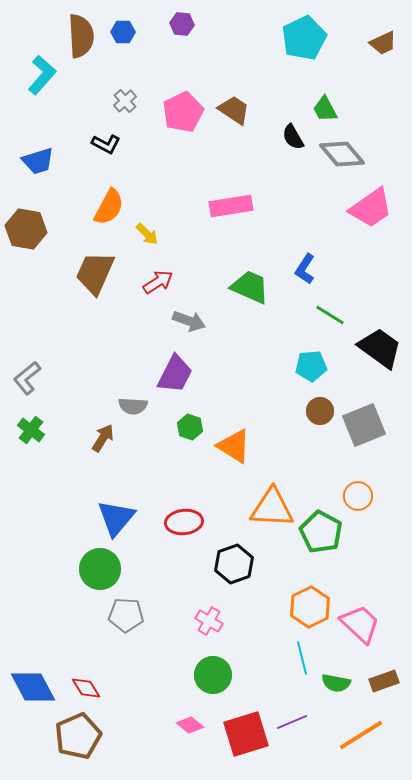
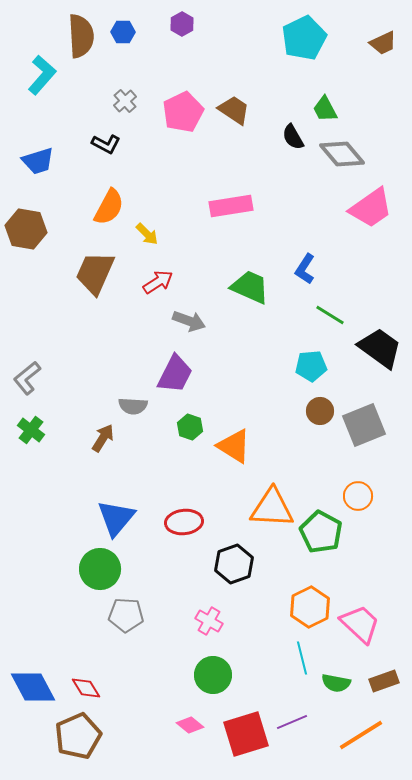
purple hexagon at (182, 24): rotated 25 degrees clockwise
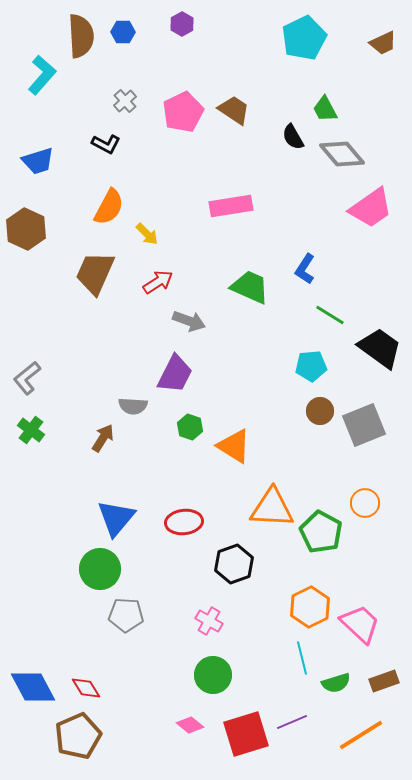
brown hexagon at (26, 229): rotated 15 degrees clockwise
orange circle at (358, 496): moved 7 px right, 7 px down
green semicircle at (336, 683): rotated 28 degrees counterclockwise
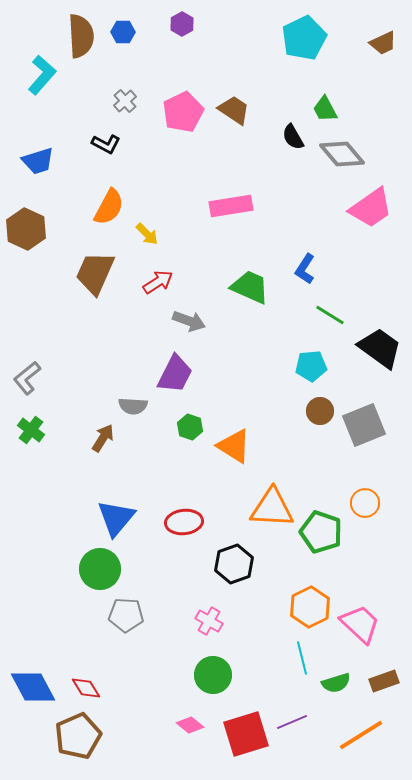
green pentagon at (321, 532): rotated 9 degrees counterclockwise
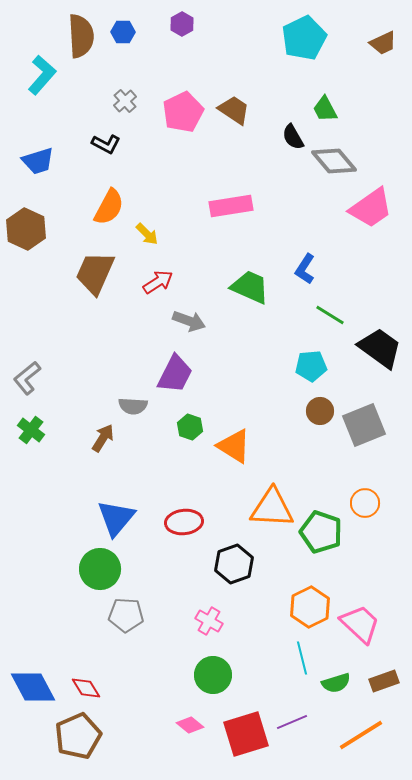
gray diamond at (342, 154): moved 8 px left, 7 px down
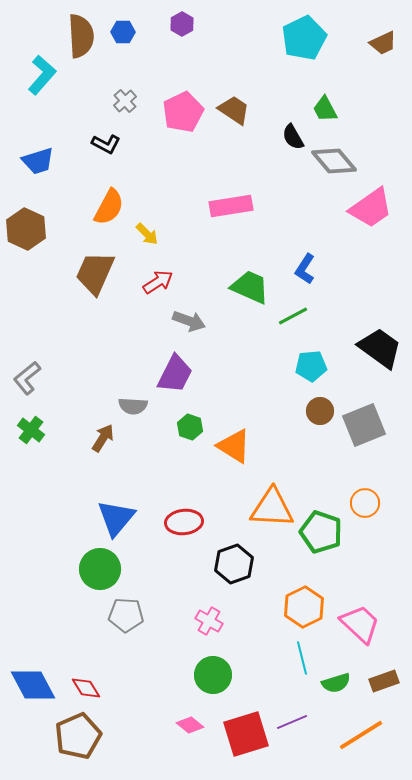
green line at (330, 315): moved 37 px left, 1 px down; rotated 60 degrees counterclockwise
orange hexagon at (310, 607): moved 6 px left
blue diamond at (33, 687): moved 2 px up
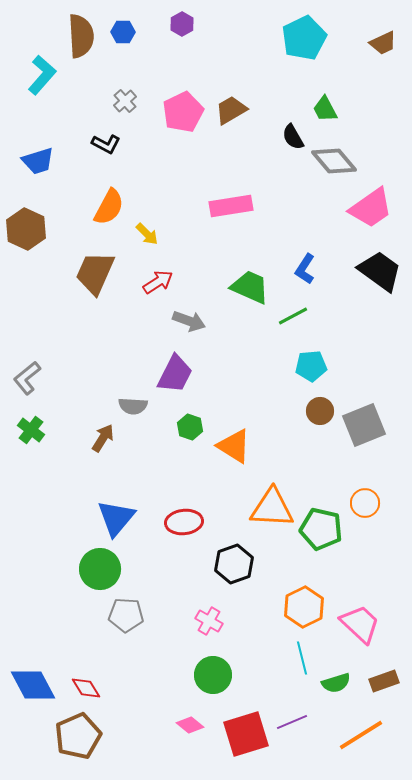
brown trapezoid at (234, 110): moved 3 px left; rotated 64 degrees counterclockwise
black trapezoid at (380, 348): moved 77 px up
green pentagon at (321, 532): moved 3 px up; rotated 6 degrees counterclockwise
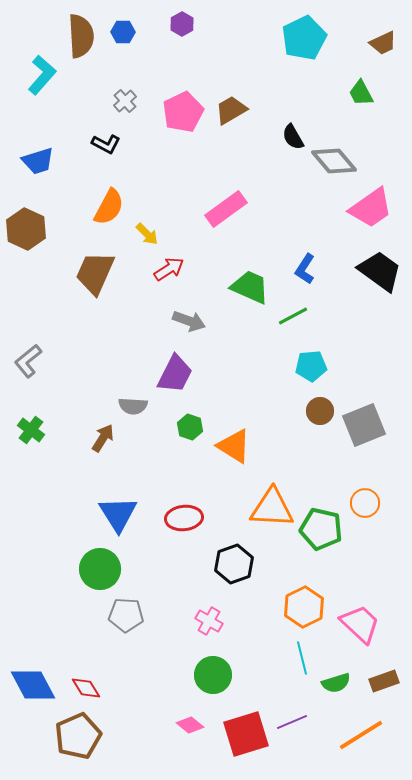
green trapezoid at (325, 109): moved 36 px right, 16 px up
pink rectangle at (231, 206): moved 5 px left, 3 px down; rotated 27 degrees counterclockwise
red arrow at (158, 282): moved 11 px right, 13 px up
gray L-shape at (27, 378): moved 1 px right, 17 px up
blue triangle at (116, 518): moved 2 px right, 4 px up; rotated 12 degrees counterclockwise
red ellipse at (184, 522): moved 4 px up
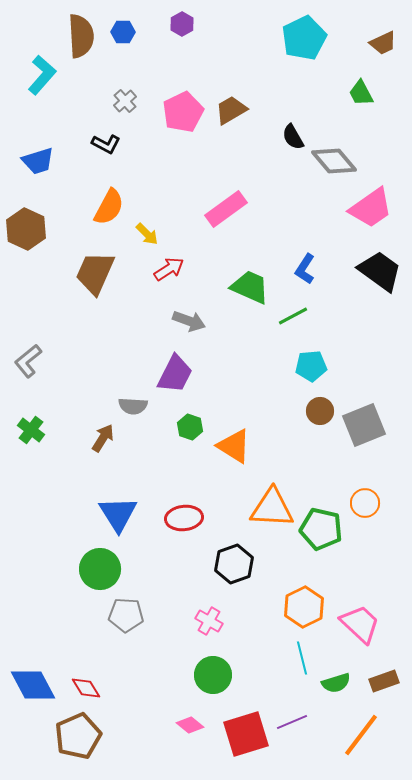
orange line at (361, 735): rotated 21 degrees counterclockwise
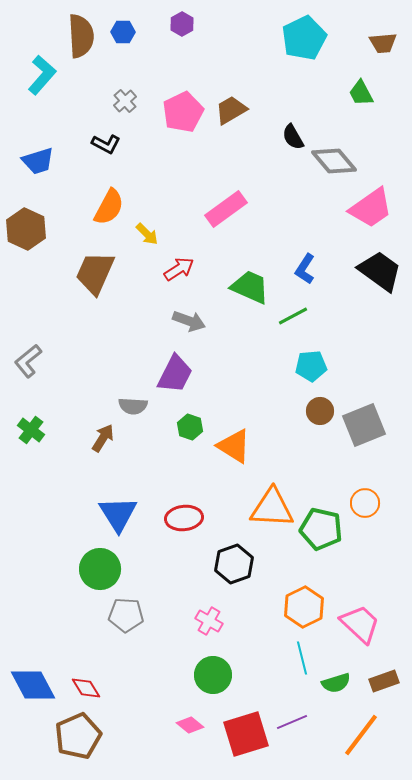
brown trapezoid at (383, 43): rotated 20 degrees clockwise
red arrow at (169, 269): moved 10 px right
